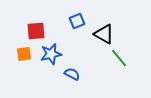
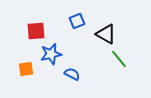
black triangle: moved 2 px right
orange square: moved 2 px right, 15 px down
green line: moved 1 px down
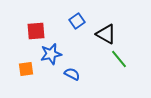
blue square: rotated 14 degrees counterclockwise
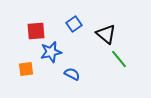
blue square: moved 3 px left, 3 px down
black triangle: rotated 10 degrees clockwise
blue star: moved 2 px up
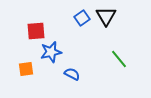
blue square: moved 8 px right, 6 px up
black triangle: moved 18 px up; rotated 20 degrees clockwise
